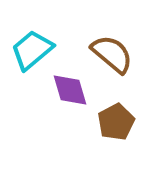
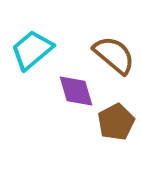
brown semicircle: moved 2 px right, 1 px down
purple diamond: moved 6 px right, 1 px down
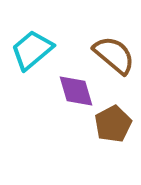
brown pentagon: moved 3 px left, 2 px down
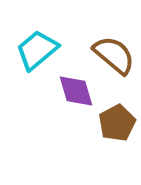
cyan trapezoid: moved 5 px right
brown pentagon: moved 4 px right, 1 px up
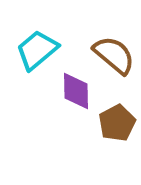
purple diamond: rotated 15 degrees clockwise
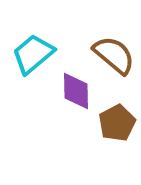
cyan trapezoid: moved 4 px left, 4 px down
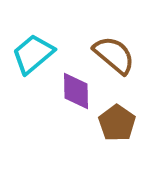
brown pentagon: rotated 9 degrees counterclockwise
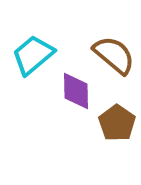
cyan trapezoid: moved 1 px down
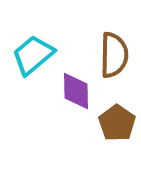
brown semicircle: rotated 51 degrees clockwise
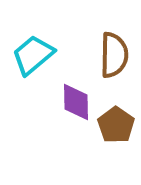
purple diamond: moved 11 px down
brown pentagon: moved 1 px left, 2 px down
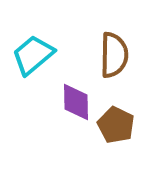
brown pentagon: rotated 9 degrees counterclockwise
